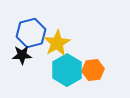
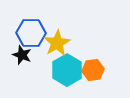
blue hexagon: rotated 16 degrees clockwise
black star: rotated 24 degrees clockwise
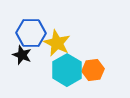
yellow star: rotated 16 degrees counterclockwise
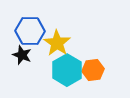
blue hexagon: moved 1 px left, 2 px up
yellow star: rotated 8 degrees clockwise
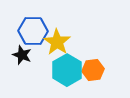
blue hexagon: moved 3 px right
yellow star: moved 1 px up
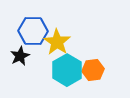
black star: moved 2 px left, 1 px down; rotated 24 degrees clockwise
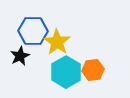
cyan hexagon: moved 1 px left, 2 px down
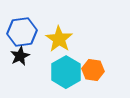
blue hexagon: moved 11 px left, 1 px down; rotated 8 degrees counterclockwise
yellow star: moved 2 px right, 3 px up
orange hexagon: rotated 15 degrees clockwise
